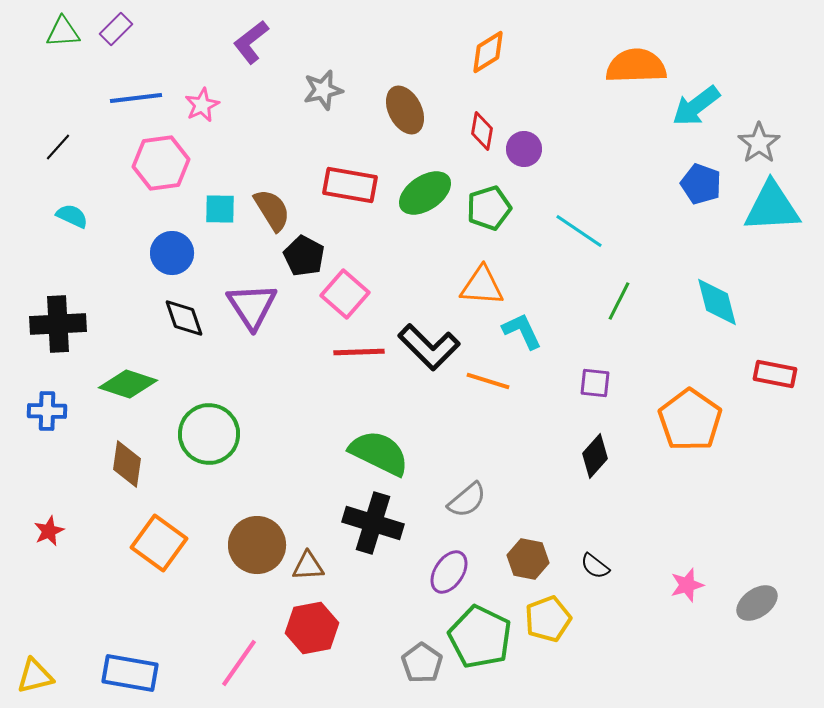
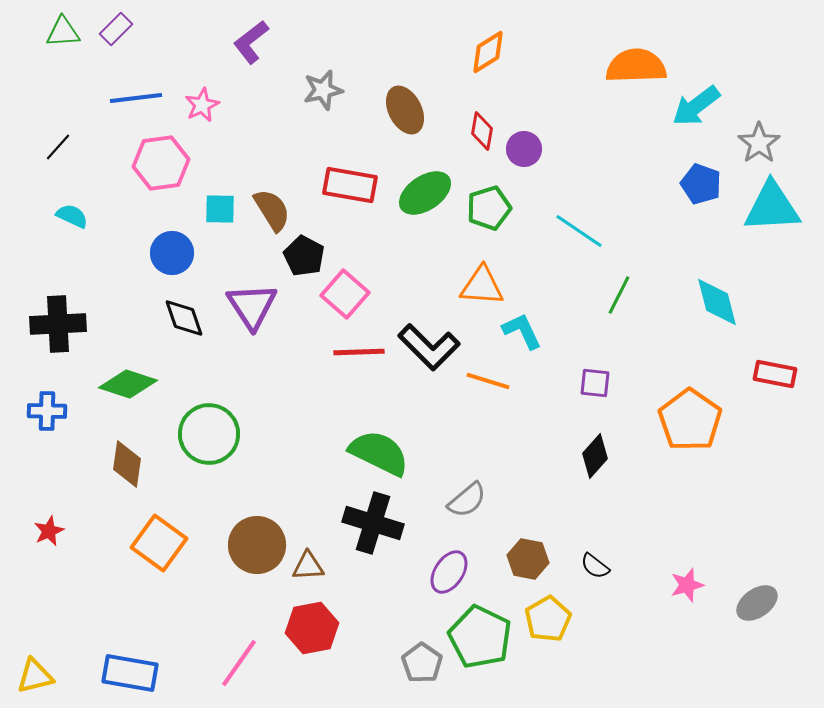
green line at (619, 301): moved 6 px up
yellow pentagon at (548, 619): rotated 9 degrees counterclockwise
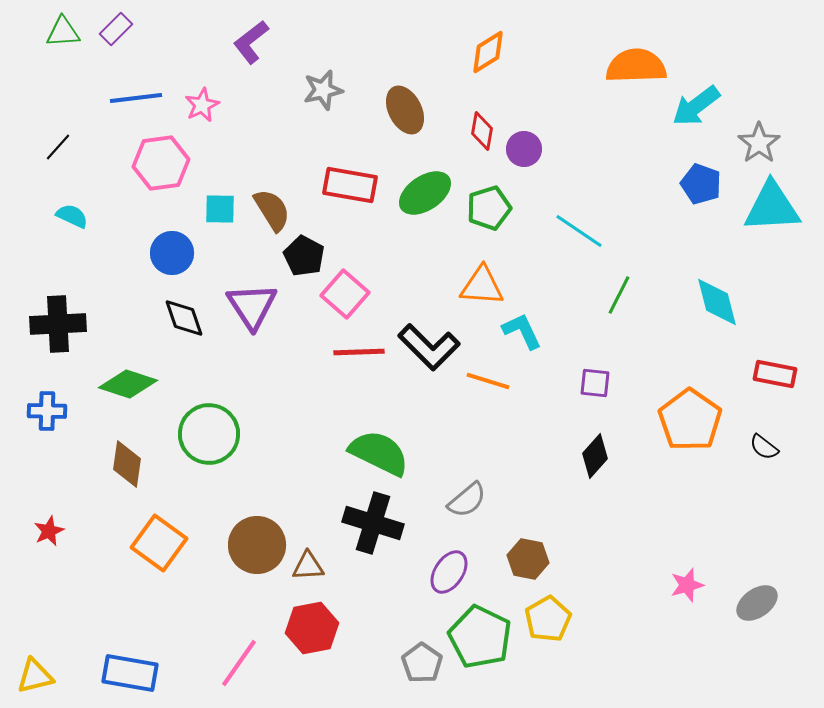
black semicircle at (595, 566): moved 169 px right, 119 px up
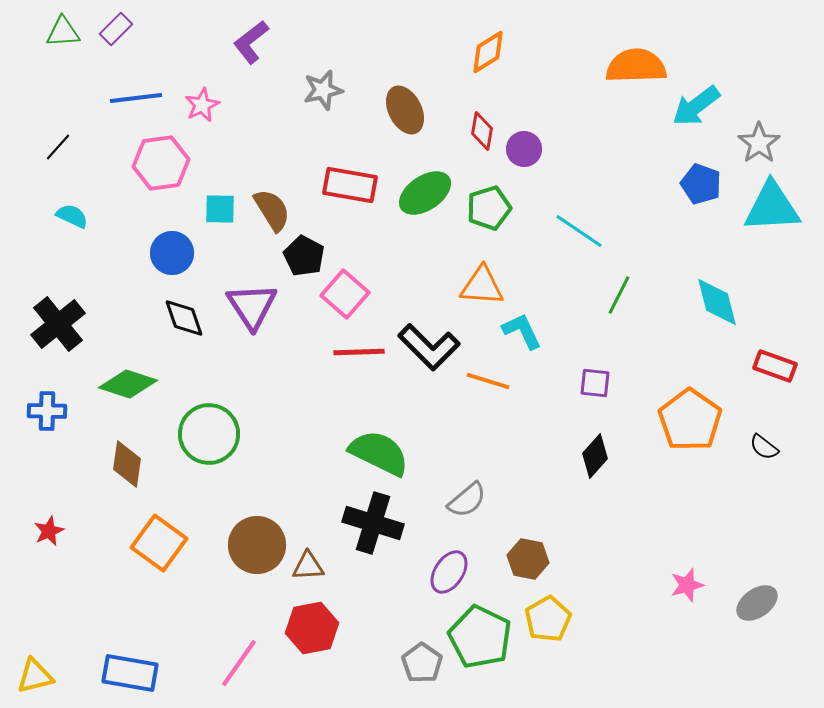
black cross at (58, 324): rotated 36 degrees counterclockwise
red rectangle at (775, 374): moved 8 px up; rotated 9 degrees clockwise
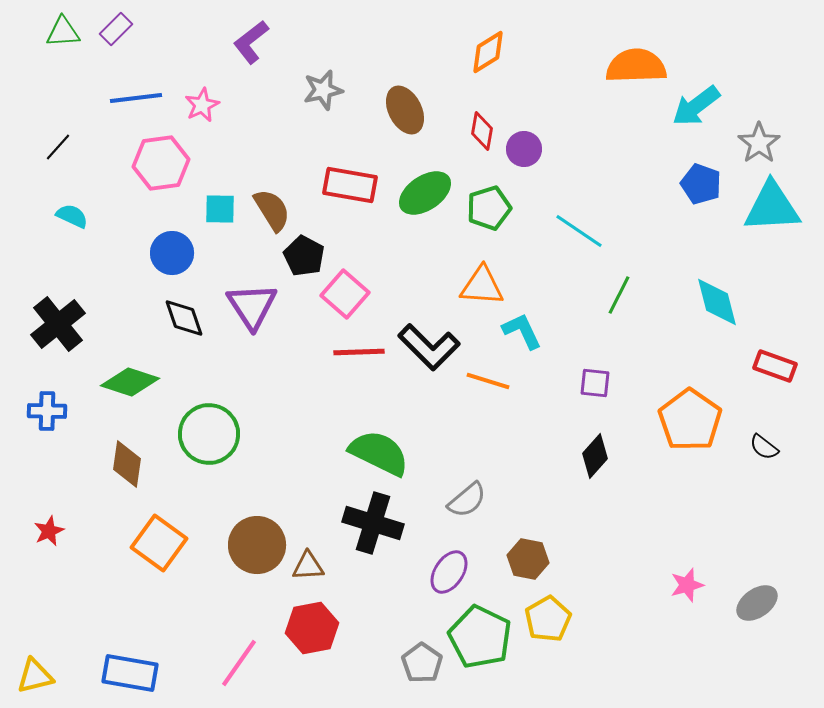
green diamond at (128, 384): moved 2 px right, 2 px up
